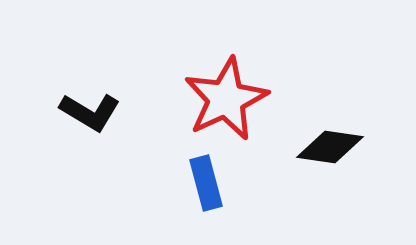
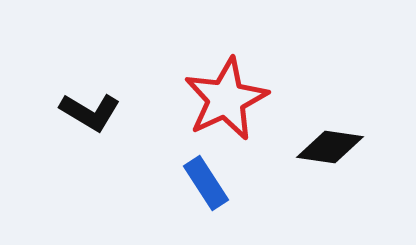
blue rectangle: rotated 18 degrees counterclockwise
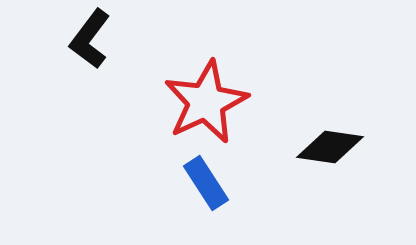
red star: moved 20 px left, 3 px down
black L-shape: moved 73 px up; rotated 96 degrees clockwise
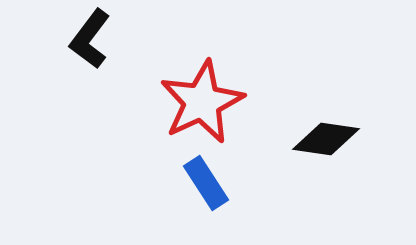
red star: moved 4 px left
black diamond: moved 4 px left, 8 px up
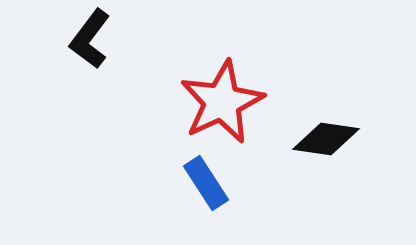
red star: moved 20 px right
